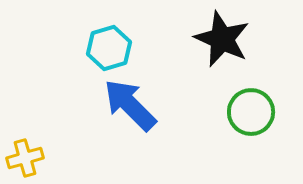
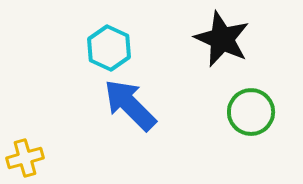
cyan hexagon: rotated 18 degrees counterclockwise
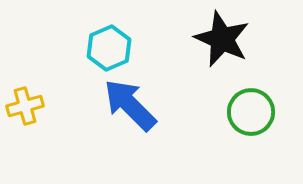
cyan hexagon: rotated 12 degrees clockwise
yellow cross: moved 52 px up
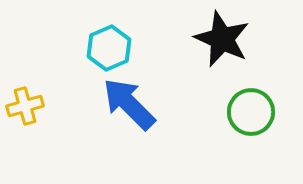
blue arrow: moved 1 px left, 1 px up
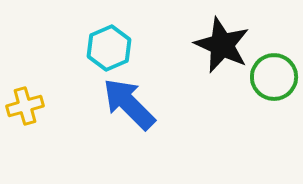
black star: moved 6 px down
green circle: moved 23 px right, 35 px up
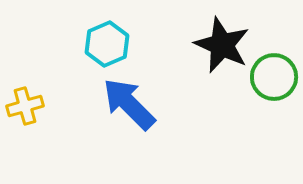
cyan hexagon: moved 2 px left, 4 px up
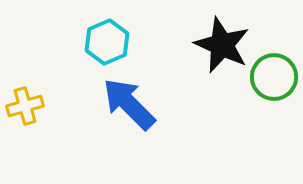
cyan hexagon: moved 2 px up
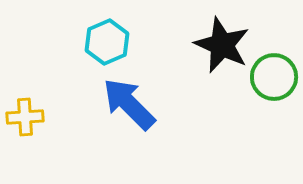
yellow cross: moved 11 px down; rotated 12 degrees clockwise
